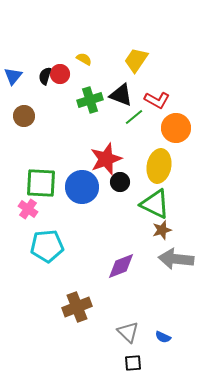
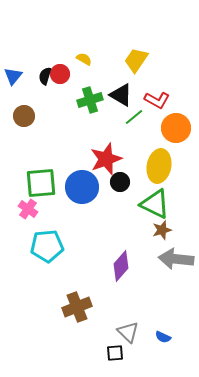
black triangle: rotated 10 degrees clockwise
green square: rotated 8 degrees counterclockwise
purple diamond: rotated 28 degrees counterclockwise
black square: moved 18 px left, 10 px up
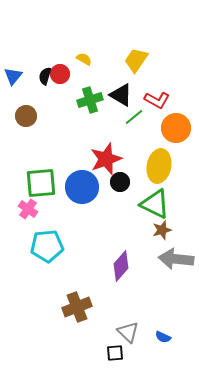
brown circle: moved 2 px right
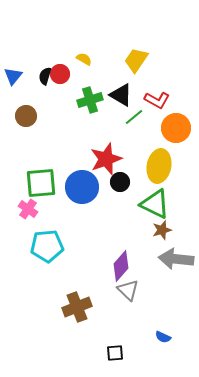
gray triangle: moved 42 px up
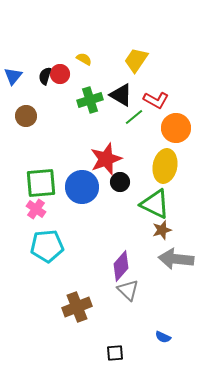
red L-shape: moved 1 px left
yellow ellipse: moved 6 px right
pink cross: moved 8 px right
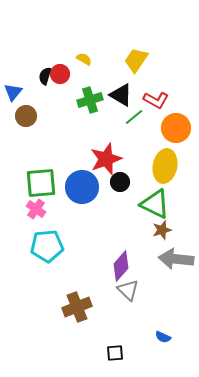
blue triangle: moved 16 px down
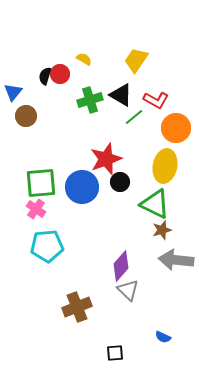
gray arrow: moved 1 px down
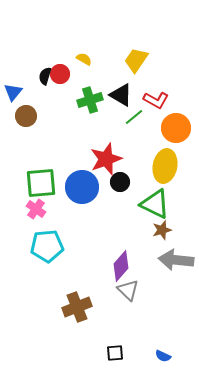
blue semicircle: moved 19 px down
